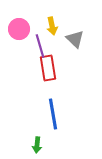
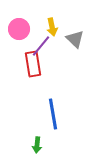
yellow arrow: moved 1 px down
purple line: moved 1 px right; rotated 55 degrees clockwise
red rectangle: moved 15 px left, 4 px up
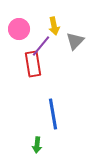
yellow arrow: moved 2 px right, 1 px up
gray triangle: moved 2 px down; rotated 30 degrees clockwise
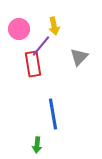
gray triangle: moved 4 px right, 16 px down
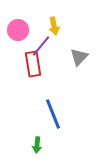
pink circle: moved 1 px left, 1 px down
blue line: rotated 12 degrees counterclockwise
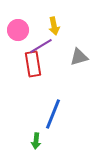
purple line: rotated 20 degrees clockwise
gray triangle: rotated 30 degrees clockwise
blue line: rotated 44 degrees clockwise
green arrow: moved 1 px left, 4 px up
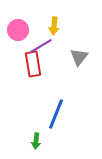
yellow arrow: rotated 18 degrees clockwise
gray triangle: rotated 36 degrees counterclockwise
blue line: moved 3 px right
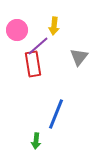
pink circle: moved 1 px left
purple line: moved 3 px left; rotated 10 degrees counterclockwise
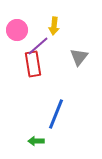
green arrow: rotated 84 degrees clockwise
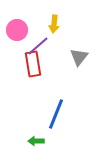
yellow arrow: moved 2 px up
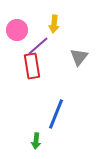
red rectangle: moved 1 px left, 2 px down
green arrow: rotated 84 degrees counterclockwise
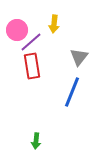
purple line: moved 7 px left, 4 px up
blue line: moved 16 px right, 22 px up
